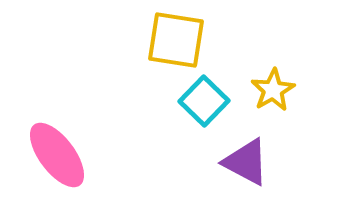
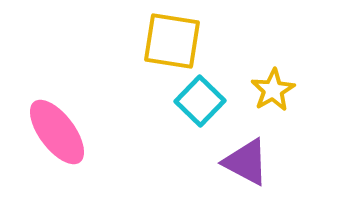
yellow square: moved 4 px left, 1 px down
cyan square: moved 4 px left
pink ellipse: moved 23 px up
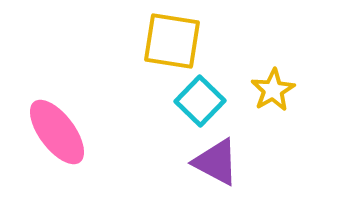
purple triangle: moved 30 px left
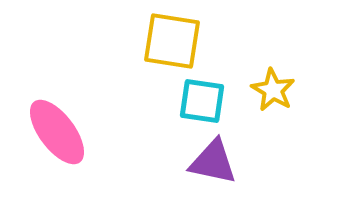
yellow star: rotated 12 degrees counterclockwise
cyan square: moved 2 px right; rotated 36 degrees counterclockwise
purple triangle: moved 3 px left; rotated 16 degrees counterclockwise
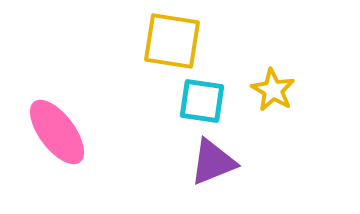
purple triangle: rotated 34 degrees counterclockwise
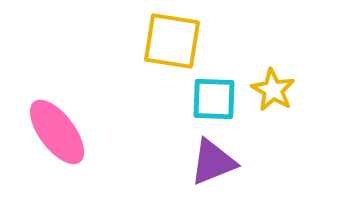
cyan square: moved 12 px right, 2 px up; rotated 6 degrees counterclockwise
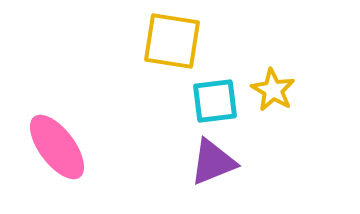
cyan square: moved 1 px right, 2 px down; rotated 9 degrees counterclockwise
pink ellipse: moved 15 px down
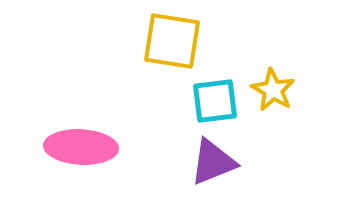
pink ellipse: moved 24 px right; rotated 50 degrees counterclockwise
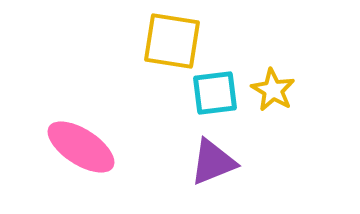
cyan square: moved 8 px up
pink ellipse: rotated 30 degrees clockwise
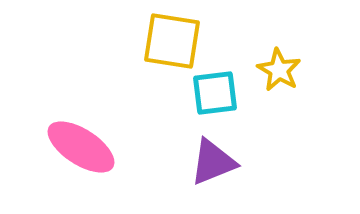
yellow star: moved 6 px right, 20 px up
